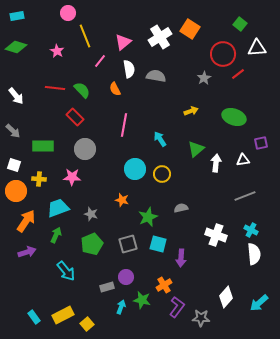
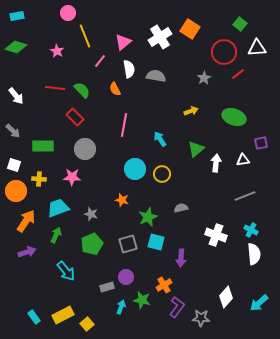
red circle at (223, 54): moved 1 px right, 2 px up
cyan square at (158, 244): moved 2 px left, 2 px up
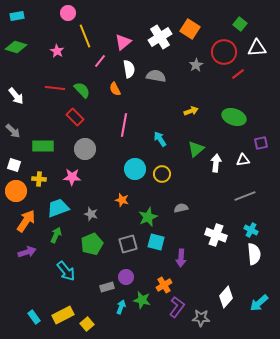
gray star at (204, 78): moved 8 px left, 13 px up
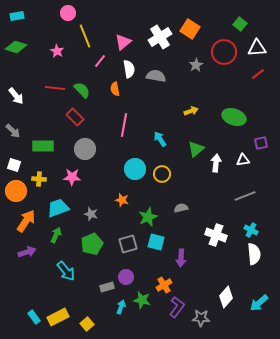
red line at (238, 74): moved 20 px right
orange semicircle at (115, 89): rotated 16 degrees clockwise
yellow rectangle at (63, 315): moved 5 px left, 2 px down
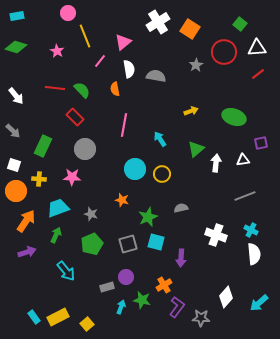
white cross at (160, 37): moved 2 px left, 15 px up
green rectangle at (43, 146): rotated 65 degrees counterclockwise
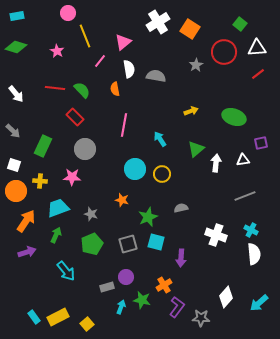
white arrow at (16, 96): moved 2 px up
yellow cross at (39, 179): moved 1 px right, 2 px down
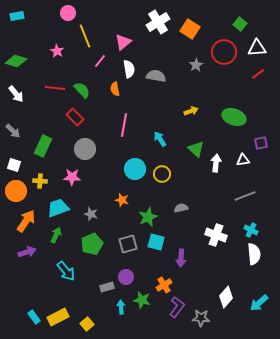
green diamond at (16, 47): moved 14 px down
green triangle at (196, 149): rotated 36 degrees counterclockwise
cyan arrow at (121, 307): rotated 24 degrees counterclockwise
